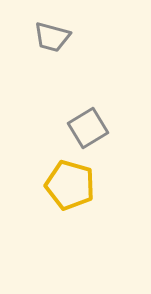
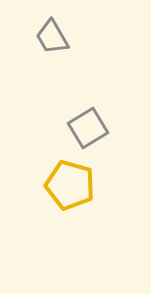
gray trapezoid: rotated 45 degrees clockwise
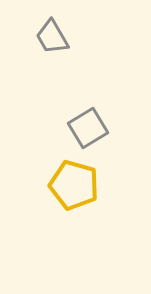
yellow pentagon: moved 4 px right
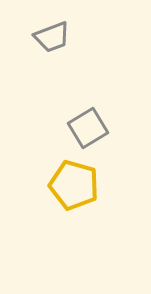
gray trapezoid: rotated 81 degrees counterclockwise
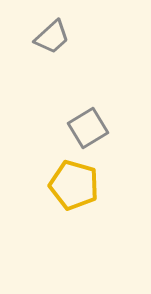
gray trapezoid: rotated 21 degrees counterclockwise
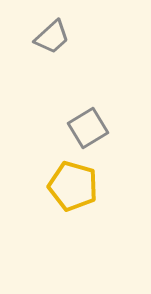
yellow pentagon: moved 1 px left, 1 px down
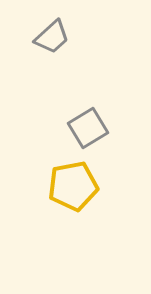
yellow pentagon: rotated 27 degrees counterclockwise
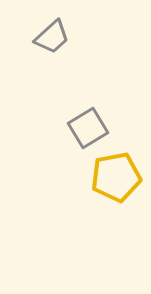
yellow pentagon: moved 43 px right, 9 px up
